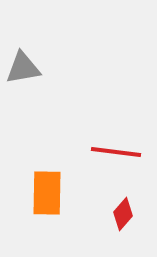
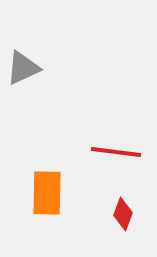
gray triangle: rotated 15 degrees counterclockwise
red diamond: rotated 20 degrees counterclockwise
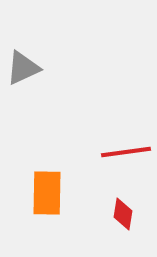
red line: moved 10 px right; rotated 15 degrees counterclockwise
red diamond: rotated 12 degrees counterclockwise
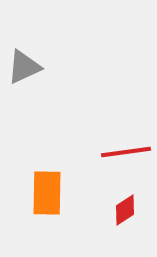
gray triangle: moved 1 px right, 1 px up
red diamond: moved 2 px right, 4 px up; rotated 48 degrees clockwise
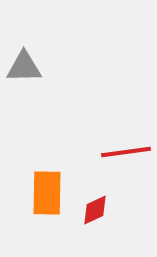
gray triangle: rotated 24 degrees clockwise
red diamond: moved 30 px left; rotated 8 degrees clockwise
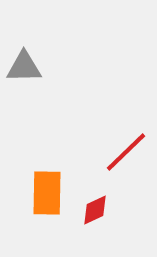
red line: rotated 36 degrees counterclockwise
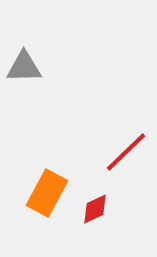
orange rectangle: rotated 27 degrees clockwise
red diamond: moved 1 px up
